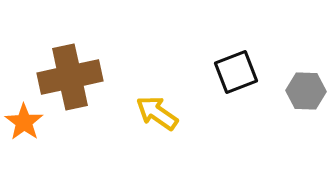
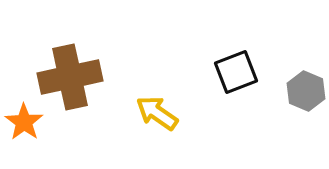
gray hexagon: rotated 21 degrees clockwise
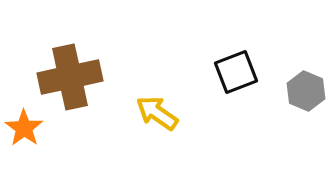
orange star: moved 6 px down
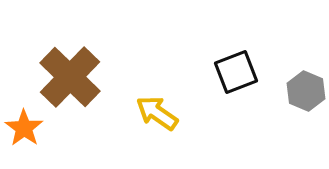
brown cross: rotated 34 degrees counterclockwise
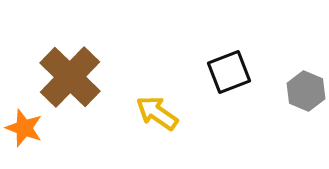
black square: moved 7 px left
orange star: rotated 15 degrees counterclockwise
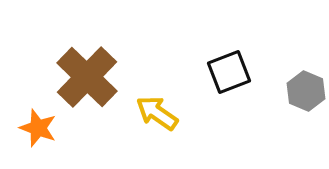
brown cross: moved 17 px right
orange star: moved 14 px right
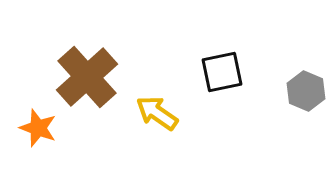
black square: moved 7 px left; rotated 9 degrees clockwise
brown cross: rotated 4 degrees clockwise
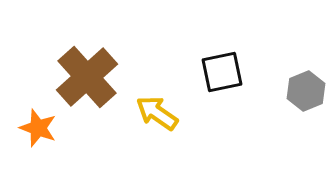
gray hexagon: rotated 15 degrees clockwise
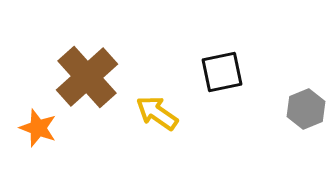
gray hexagon: moved 18 px down
